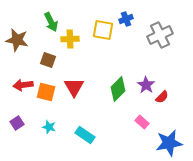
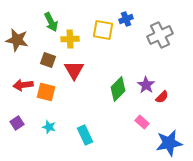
red triangle: moved 17 px up
cyan rectangle: rotated 30 degrees clockwise
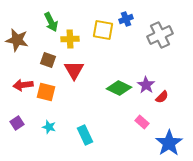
green diamond: moved 1 px right, 1 px up; rotated 70 degrees clockwise
blue star: rotated 24 degrees counterclockwise
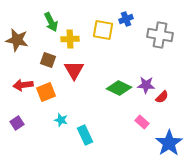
gray cross: rotated 35 degrees clockwise
purple star: rotated 30 degrees counterclockwise
orange square: rotated 36 degrees counterclockwise
cyan star: moved 12 px right, 7 px up
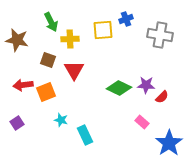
yellow square: rotated 15 degrees counterclockwise
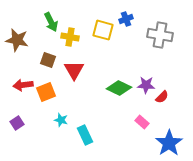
yellow square: rotated 20 degrees clockwise
yellow cross: moved 2 px up; rotated 12 degrees clockwise
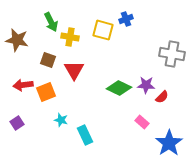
gray cross: moved 12 px right, 19 px down
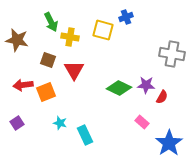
blue cross: moved 2 px up
red semicircle: rotated 16 degrees counterclockwise
cyan star: moved 1 px left, 3 px down
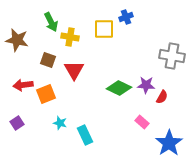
yellow square: moved 1 px right, 1 px up; rotated 15 degrees counterclockwise
gray cross: moved 2 px down
orange square: moved 2 px down
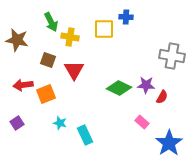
blue cross: rotated 24 degrees clockwise
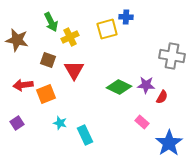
yellow square: moved 3 px right; rotated 15 degrees counterclockwise
yellow cross: rotated 36 degrees counterclockwise
green diamond: moved 1 px up
